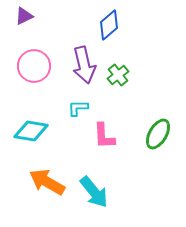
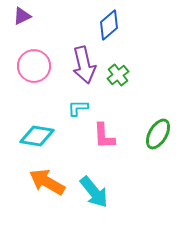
purple triangle: moved 2 px left
cyan diamond: moved 6 px right, 5 px down
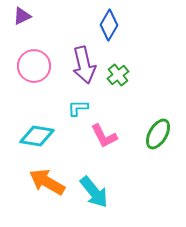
blue diamond: rotated 20 degrees counterclockwise
pink L-shape: rotated 24 degrees counterclockwise
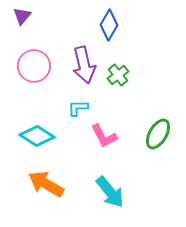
purple triangle: rotated 24 degrees counterclockwise
cyan diamond: rotated 24 degrees clockwise
orange arrow: moved 1 px left, 2 px down
cyan arrow: moved 16 px right
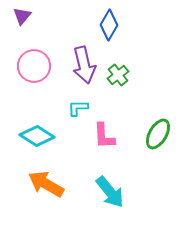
pink L-shape: rotated 24 degrees clockwise
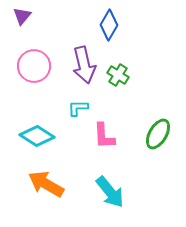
green cross: rotated 20 degrees counterclockwise
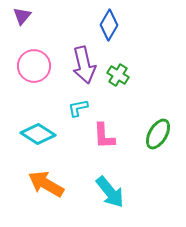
cyan L-shape: rotated 10 degrees counterclockwise
cyan diamond: moved 1 px right, 2 px up
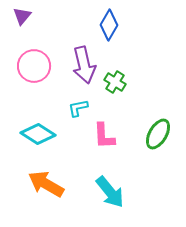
green cross: moved 3 px left, 7 px down
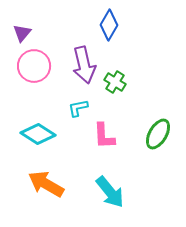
purple triangle: moved 17 px down
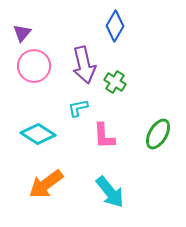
blue diamond: moved 6 px right, 1 px down
orange arrow: rotated 66 degrees counterclockwise
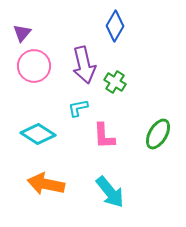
orange arrow: rotated 48 degrees clockwise
